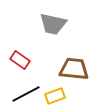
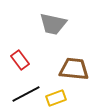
red rectangle: rotated 18 degrees clockwise
yellow rectangle: moved 1 px right, 2 px down
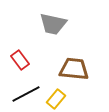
yellow rectangle: moved 1 px down; rotated 30 degrees counterclockwise
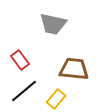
black line: moved 2 px left, 3 px up; rotated 12 degrees counterclockwise
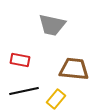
gray trapezoid: moved 1 px left, 1 px down
red rectangle: rotated 42 degrees counterclockwise
black line: rotated 28 degrees clockwise
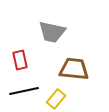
gray trapezoid: moved 7 px down
red rectangle: rotated 66 degrees clockwise
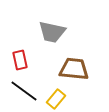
black line: rotated 48 degrees clockwise
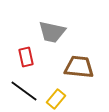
red rectangle: moved 6 px right, 3 px up
brown trapezoid: moved 5 px right, 2 px up
